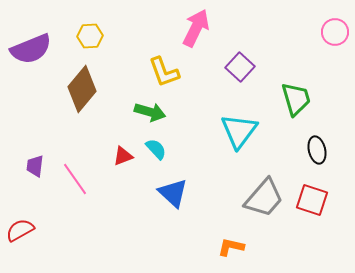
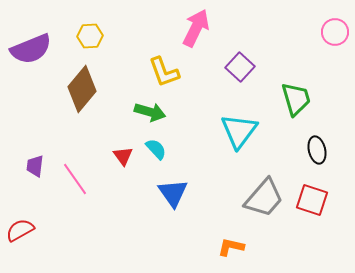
red triangle: rotated 45 degrees counterclockwise
blue triangle: rotated 12 degrees clockwise
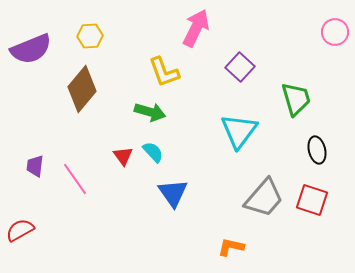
cyan semicircle: moved 3 px left, 3 px down
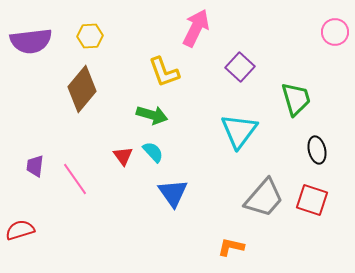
purple semicircle: moved 8 px up; rotated 15 degrees clockwise
green arrow: moved 2 px right, 3 px down
red semicircle: rotated 12 degrees clockwise
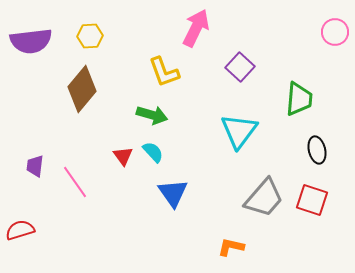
green trapezoid: moved 3 px right; rotated 21 degrees clockwise
pink line: moved 3 px down
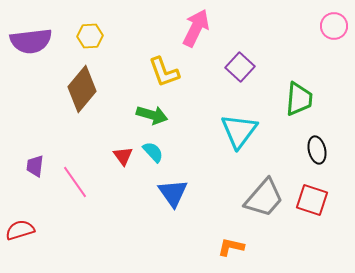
pink circle: moved 1 px left, 6 px up
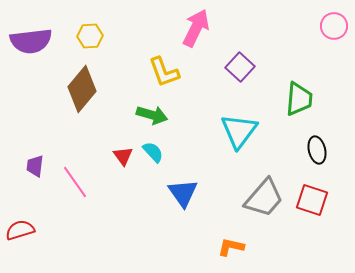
blue triangle: moved 10 px right
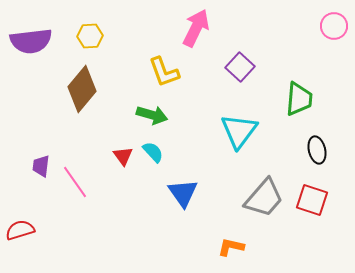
purple trapezoid: moved 6 px right
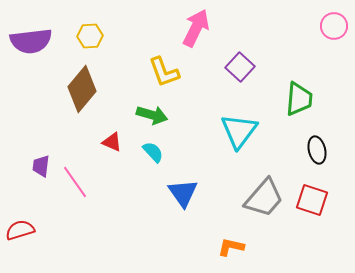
red triangle: moved 11 px left, 14 px up; rotated 30 degrees counterclockwise
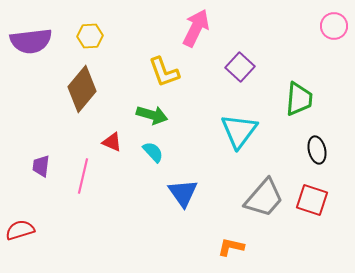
pink line: moved 8 px right, 6 px up; rotated 48 degrees clockwise
